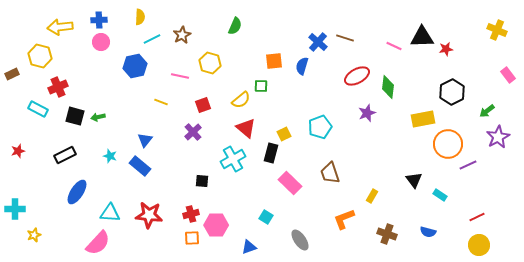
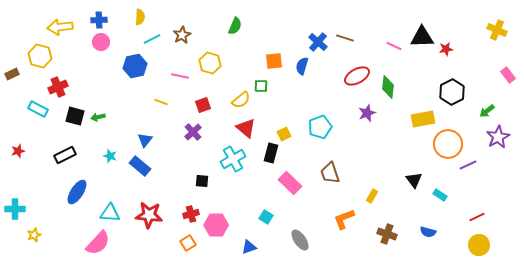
orange square at (192, 238): moved 4 px left, 5 px down; rotated 28 degrees counterclockwise
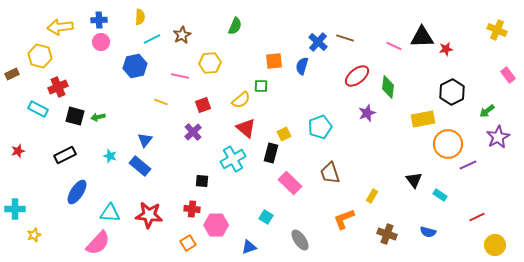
yellow hexagon at (210, 63): rotated 20 degrees counterclockwise
red ellipse at (357, 76): rotated 10 degrees counterclockwise
red cross at (191, 214): moved 1 px right, 5 px up; rotated 21 degrees clockwise
yellow circle at (479, 245): moved 16 px right
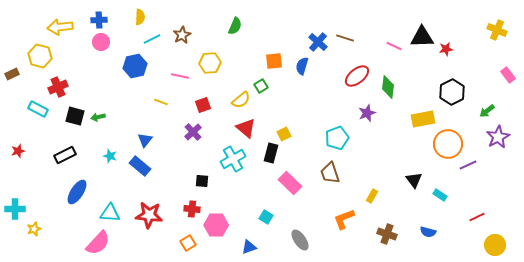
green square at (261, 86): rotated 32 degrees counterclockwise
cyan pentagon at (320, 127): moved 17 px right, 11 px down
yellow star at (34, 235): moved 6 px up
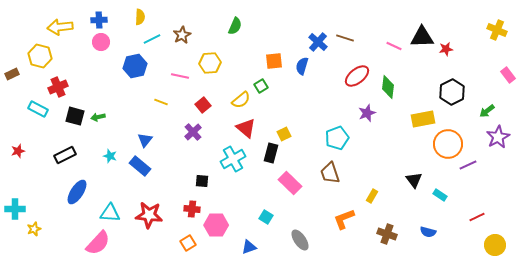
red square at (203, 105): rotated 21 degrees counterclockwise
